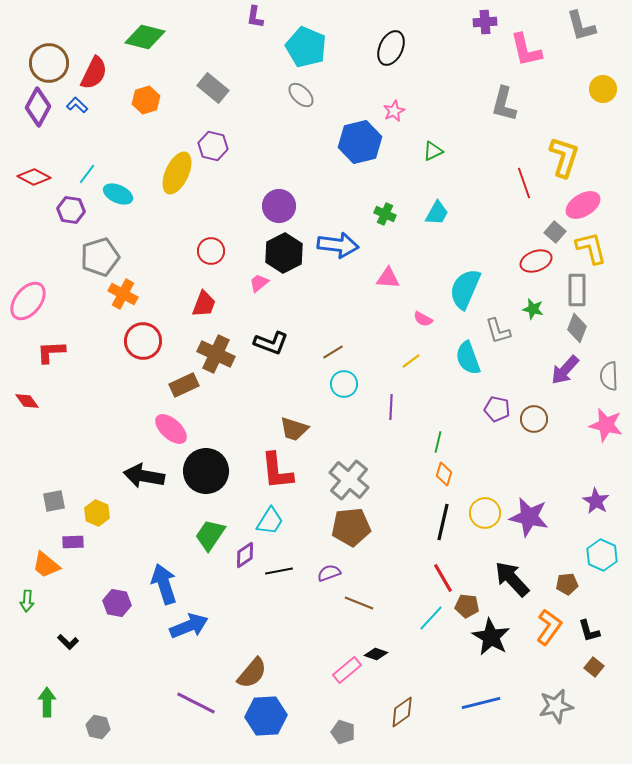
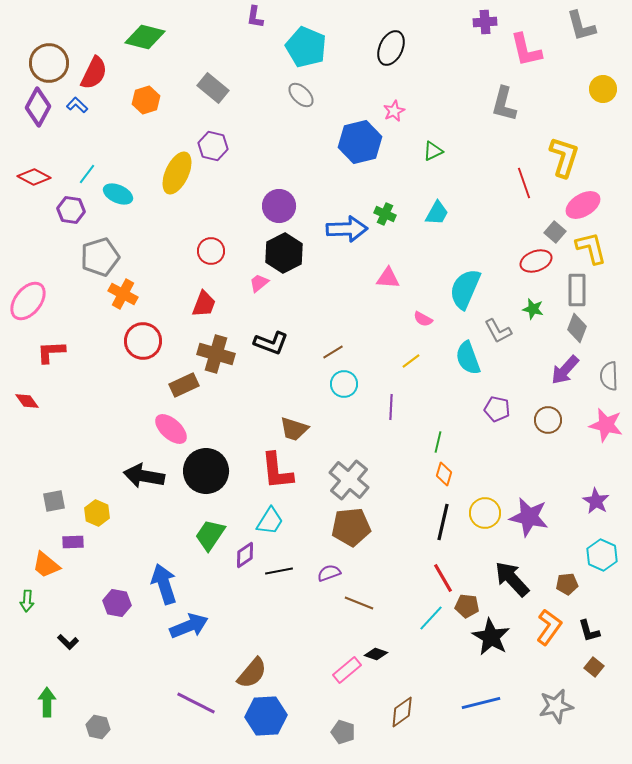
blue arrow at (338, 245): moved 9 px right, 16 px up; rotated 9 degrees counterclockwise
gray L-shape at (498, 331): rotated 12 degrees counterclockwise
brown cross at (216, 354): rotated 9 degrees counterclockwise
brown circle at (534, 419): moved 14 px right, 1 px down
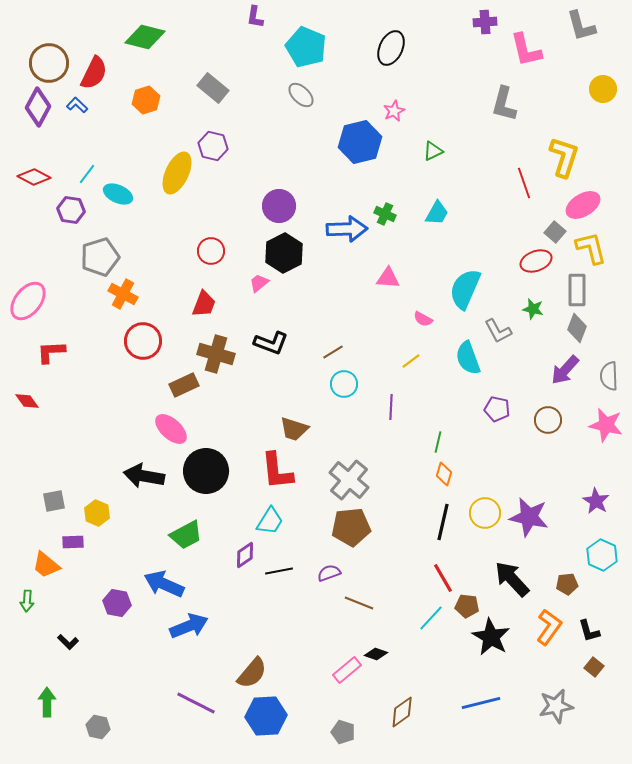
green trapezoid at (210, 535): moved 24 px left; rotated 152 degrees counterclockwise
blue arrow at (164, 584): rotated 48 degrees counterclockwise
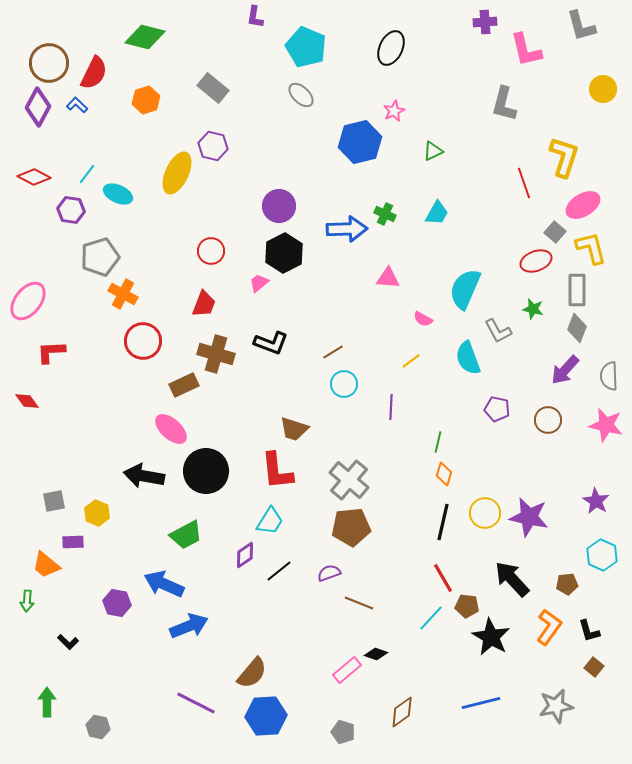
black line at (279, 571): rotated 28 degrees counterclockwise
